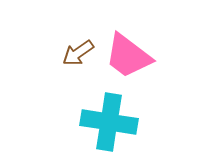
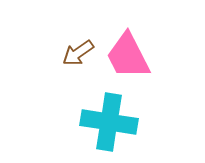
pink trapezoid: rotated 26 degrees clockwise
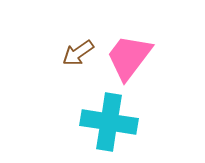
pink trapezoid: moved 1 px right, 1 px down; rotated 64 degrees clockwise
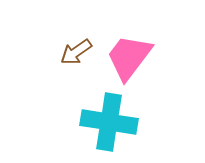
brown arrow: moved 2 px left, 1 px up
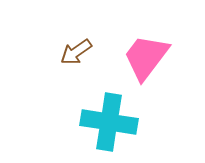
pink trapezoid: moved 17 px right
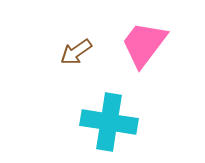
pink trapezoid: moved 2 px left, 13 px up
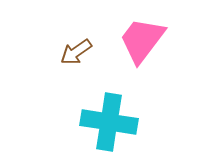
pink trapezoid: moved 2 px left, 4 px up
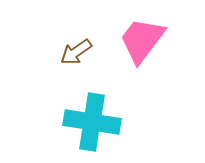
cyan cross: moved 17 px left
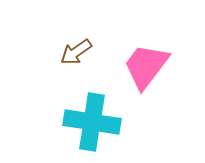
pink trapezoid: moved 4 px right, 26 px down
